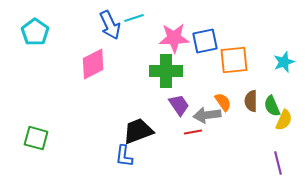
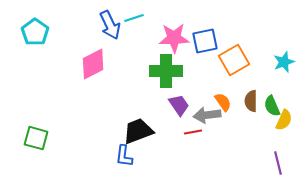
orange square: rotated 24 degrees counterclockwise
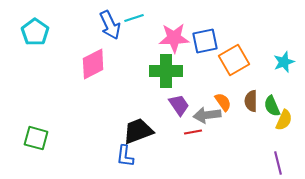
blue L-shape: moved 1 px right
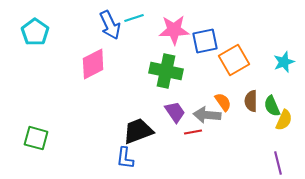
pink star: moved 8 px up
green cross: rotated 12 degrees clockwise
purple trapezoid: moved 4 px left, 7 px down
gray arrow: rotated 12 degrees clockwise
blue L-shape: moved 2 px down
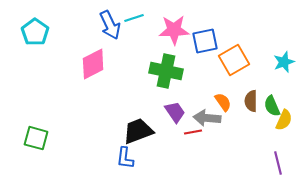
gray arrow: moved 3 px down
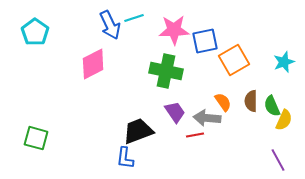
red line: moved 2 px right, 3 px down
purple line: moved 3 px up; rotated 15 degrees counterclockwise
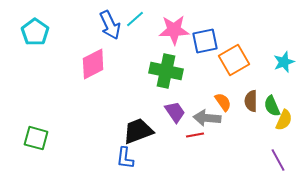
cyan line: moved 1 px right, 1 px down; rotated 24 degrees counterclockwise
